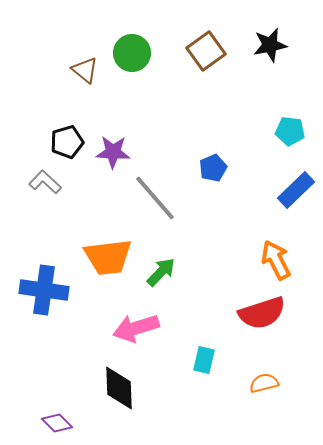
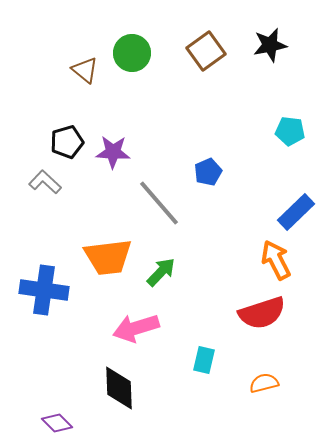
blue pentagon: moved 5 px left, 4 px down
blue rectangle: moved 22 px down
gray line: moved 4 px right, 5 px down
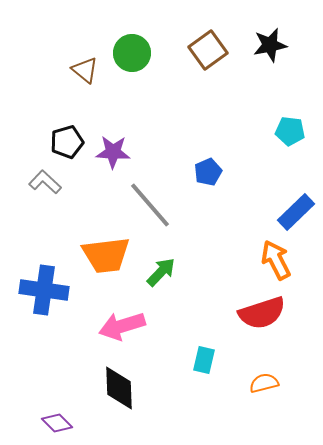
brown square: moved 2 px right, 1 px up
gray line: moved 9 px left, 2 px down
orange trapezoid: moved 2 px left, 2 px up
pink arrow: moved 14 px left, 2 px up
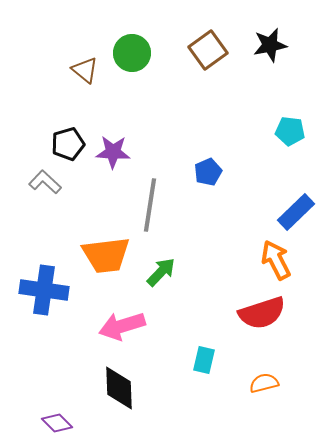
black pentagon: moved 1 px right, 2 px down
gray line: rotated 50 degrees clockwise
